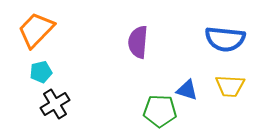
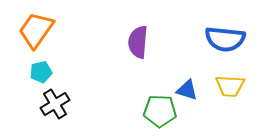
orange trapezoid: rotated 9 degrees counterclockwise
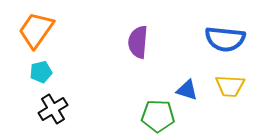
black cross: moved 2 px left, 5 px down
green pentagon: moved 2 px left, 5 px down
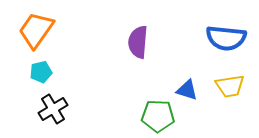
blue semicircle: moved 1 px right, 1 px up
yellow trapezoid: rotated 12 degrees counterclockwise
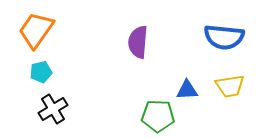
blue semicircle: moved 2 px left, 1 px up
blue triangle: rotated 20 degrees counterclockwise
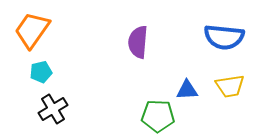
orange trapezoid: moved 4 px left
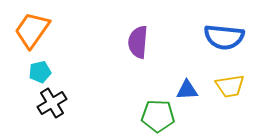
cyan pentagon: moved 1 px left
black cross: moved 1 px left, 6 px up
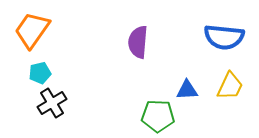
cyan pentagon: moved 1 px down
yellow trapezoid: rotated 56 degrees counterclockwise
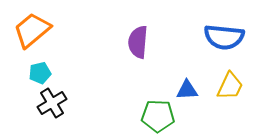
orange trapezoid: rotated 15 degrees clockwise
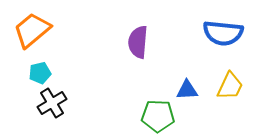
blue semicircle: moved 1 px left, 4 px up
